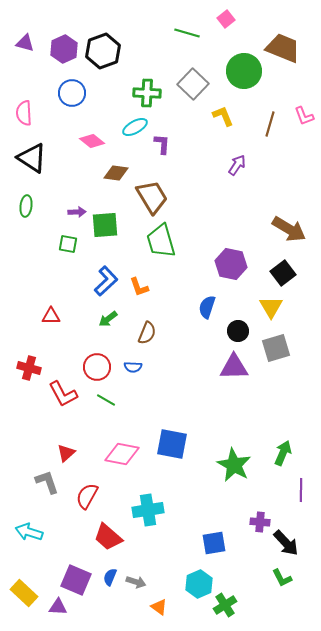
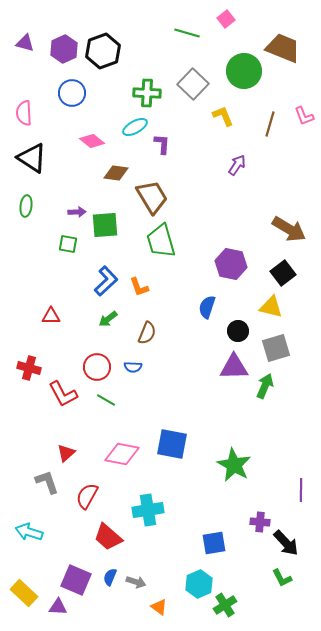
yellow triangle at (271, 307): rotated 45 degrees counterclockwise
green arrow at (283, 453): moved 18 px left, 67 px up
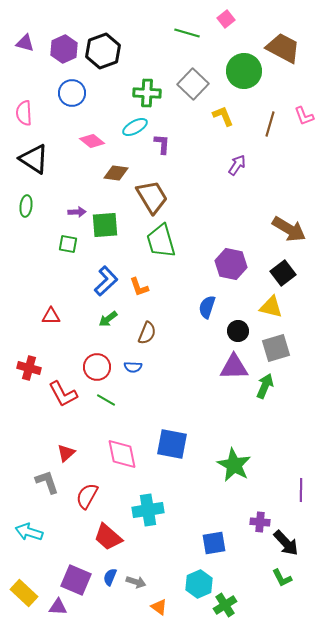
brown trapezoid at (283, 48): rotated 6 degrees clockwise
black triangle at (32, 158): moved 2 px right, 1 px down
pink diamond at (122, 454): rotated 68 degrees clockwise
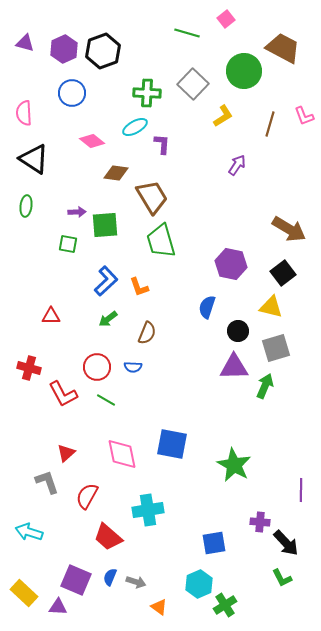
yellow L-shape at (223, 116): rotated 80 degrees clockwise
